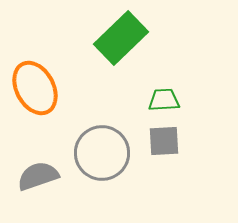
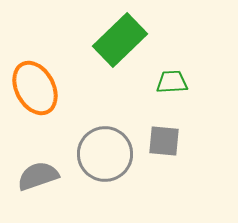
green rectangle: moved 1 px left, 2 px down
green trapezoid: moved 8 px right, 18 px up
gray square: rotated 8 degrees clockwise
gray circle: moved 3 px right, 1 px down
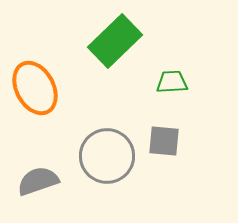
green rectangle: moved 5 px left, 1 px down
gray circle: moved 2 px right, 2 px down
gray semicircle: moved 5 px down
